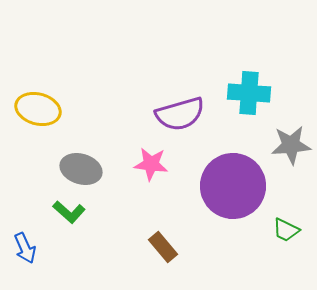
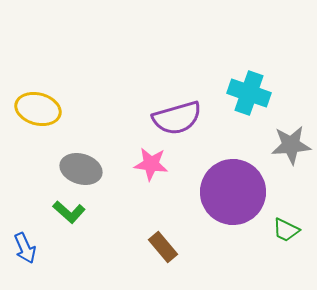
cyan cross: rotated 15 degrees clockwise
purple semicircle: moved 3 px left, 4 px down
purple circle: moved 6 px down
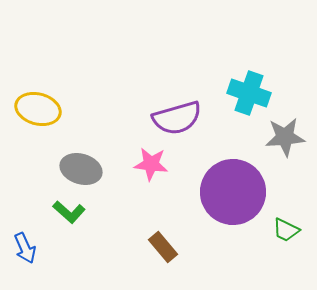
gray star: moved 6 px left, 8 px up
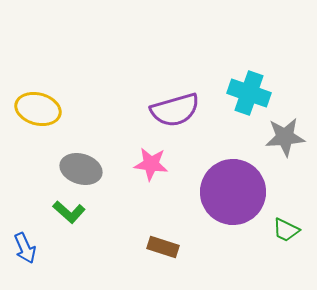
purple semicircle: moved 2 px left, 8 px up
brown rectangle: rotated 32 degrees counterclockwise
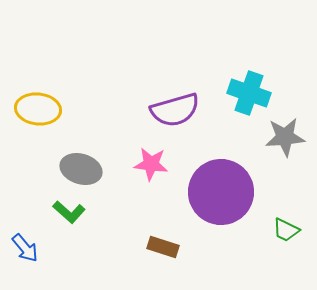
yellow ellipse: rotated 9 degrees counterclockwise
purple circle: moved 12 px left
blue arrow: rotated 16 degrees counterclockwise
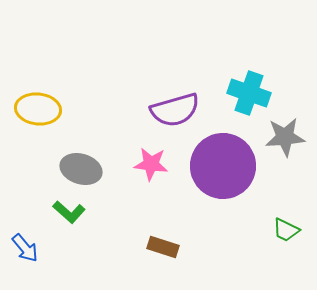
purple circle: moved 2 px right, 26 px up
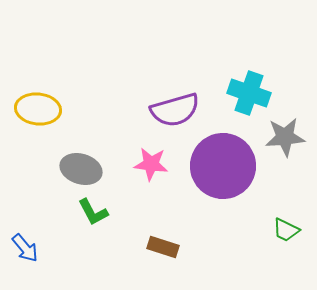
green L-shape: moved 24 px right; rotated 20 degrees clockwise
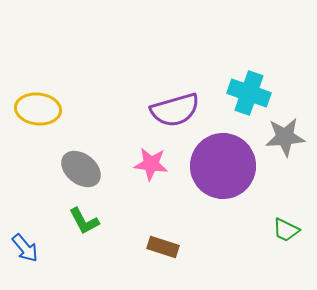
gray ellipse: rotated 21 degrees clockwise
green L-shape: moved 9 px left, 9 px down
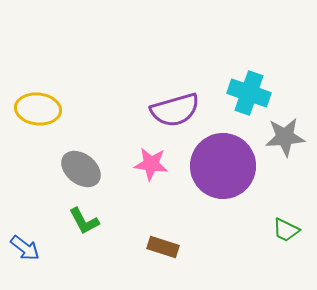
blue arrow: rotated 12 degrees counterclockwise
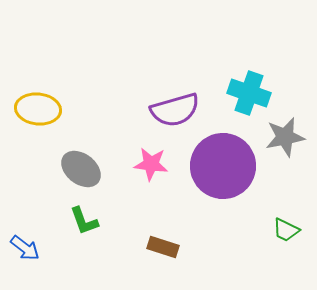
gray star: rotated 6 degrees counterclockwise
green L-shape: rotated 8 degrees clockwise
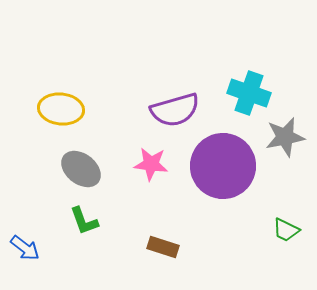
yellow ellipse: moved 23 px right
